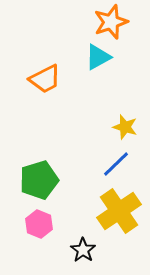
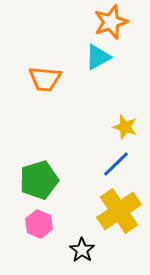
orange trapezoid: rotated 32 degrees clockwise
black star: moved 1 px left
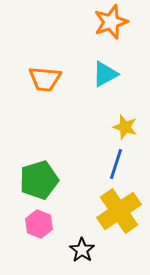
cyan triangle: moved 7 px right, 17 px down
blue line: rotated 28 degrees counterclockwise
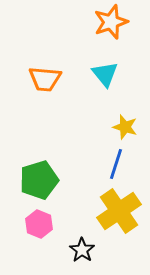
cyan triangle: rotated 40 degrees counterclockwise
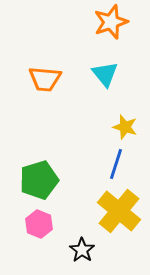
yellow cross: rotated 15 degrees counterclockwise
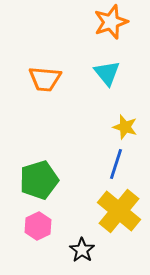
cyan triangle: moved 2 px right, 1 px up
pink hexagon: moved 1 px left, 2 px down; rotated 12 degrees clockwise
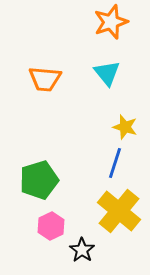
blue line: moved 1 px left, 1 px up
pink hexagon: moved 13 px right
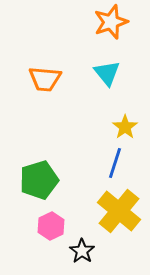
yellow star: rotated 20 degrees clockwise
black star: moved 1 px down
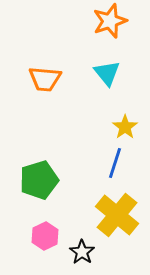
orange star: moved 1 px left, 1 px up
yellow cross: moved 2 px left, 4 px down
pink hexagon: moved 6 px left, 10 px down
black star: moved 1 px down
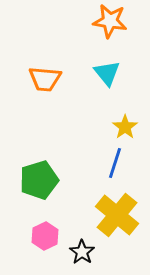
orange star: rotated 28 degrees clockwise
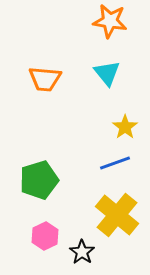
blue line: rotated 52 degrees clockwise
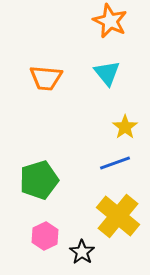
orange star: rotated 16 degrees clockwise
orange trapezoid: moved 1 px right, 1 px up
yellow cross: moved 1 px right, 1 px down
